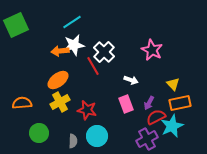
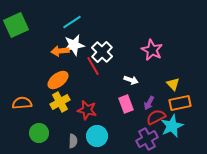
white cross: moved 2 px left
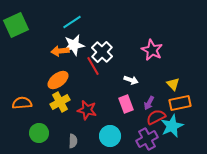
cyan circle: moved 13 px right
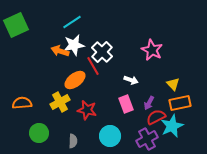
orange arrow: rotated 24 degrees clockwise
orange ellipse: moved 17 px right
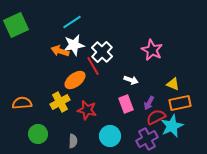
yellow triangle: rotated 24 degrees counterclockwise
green circle: moved 1 px left, 1 px down
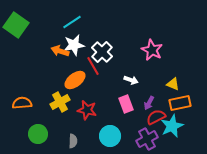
green square: rotated 30 degrees counterclockwise
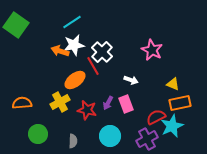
purple arrow: moved 41 px left
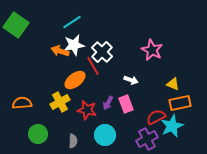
cyan circle: moved 5 px left, 1 px up
